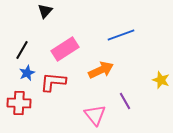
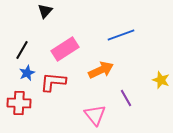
purple line: moved 1 px right, 3 px up
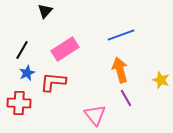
orange arrow: moved 19 px right; rotated 80 degrees counterclockwise
